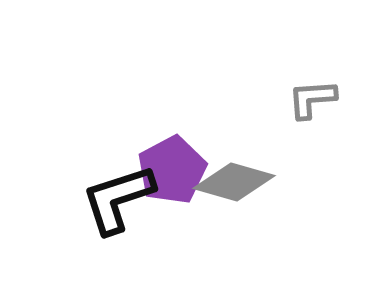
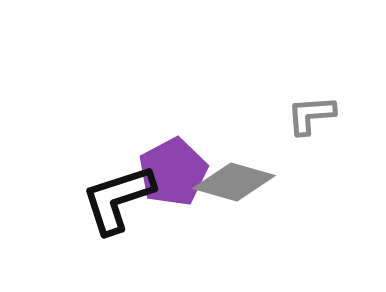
gray L-shape: moved 1 px left, 16 px down
purple pentagon: moved 1 px right, 2 px down
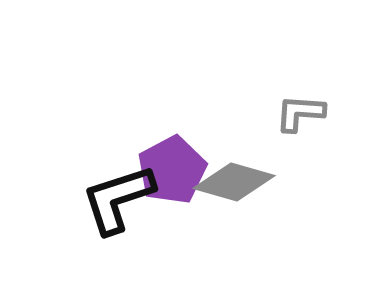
gray L-shape: moved 11 px left, 2 px up; rotated 8 degrees clockwise
purple pentagon: moved 1 px left, 2 px up
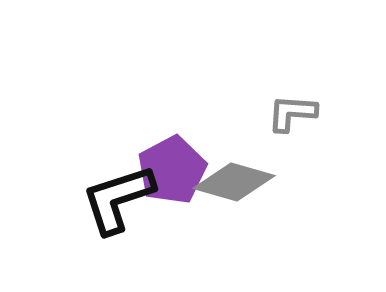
gray L-shape: moved 8 px left
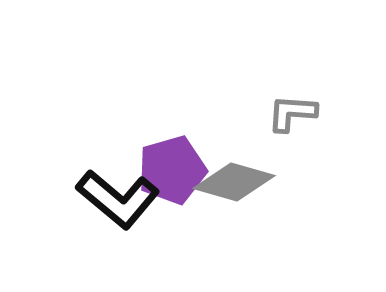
purple pentagon: rotated 12 degrees clockwise
black L-shape: rotated 122 degrees counterclockwise
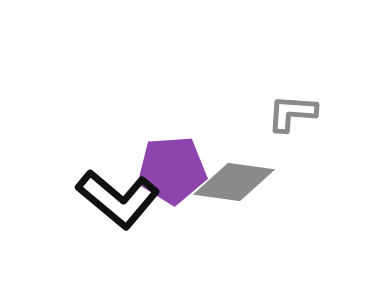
purple pentagon: rotated 12 degrees clockwise
gray diamond: rotated 8 degrees counterclockwise
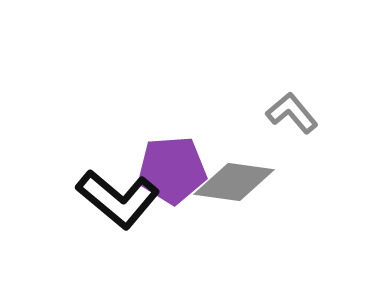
gray L-shape: rotated 46 degrees clockwise
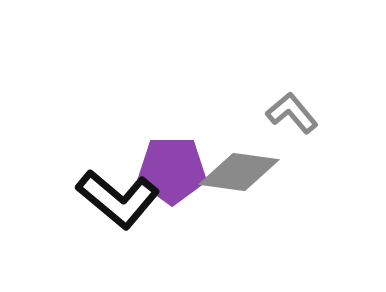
purple pentagon: rotated 4 degrees clockwise
gray diamond: moved 5 px right, 10 px up
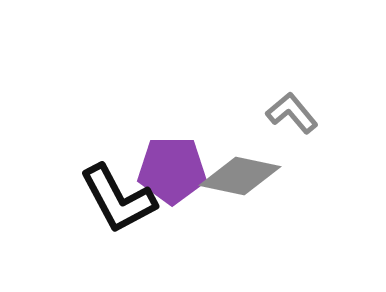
gray diamond: moved 1 px right, 4 px down; rotated 4 degrees clockwise
black L-shape: rotated 22 degrees clockwise
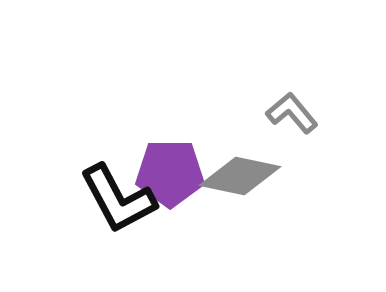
purple pentagon: moved 2 px left, 3 px down
